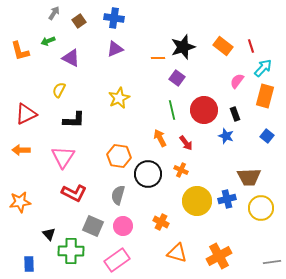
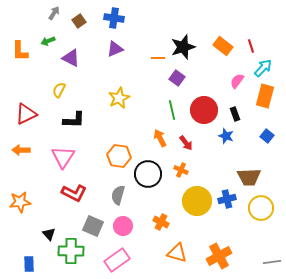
orange L-shape at (20, 51): rotated 15 degrees clockwise
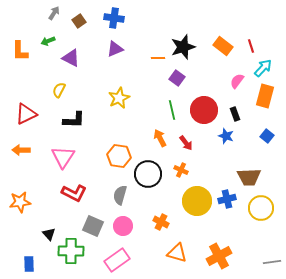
gray semicircle at (118, 195): moved 2 px right
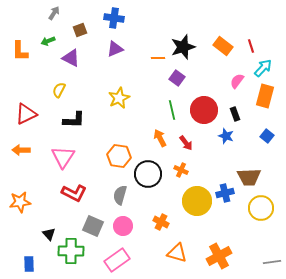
brown square at (79, 21): moved 1 px right, 9 px down; rotated 16 degrees clockwise
blue cross at (227, 199): moved 2 px left, 6 px up
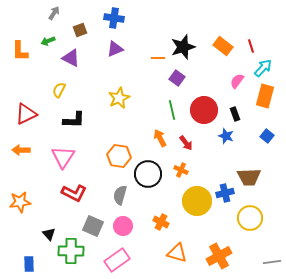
yellow circle at (261, 208): moved 11 px left, 10 px down
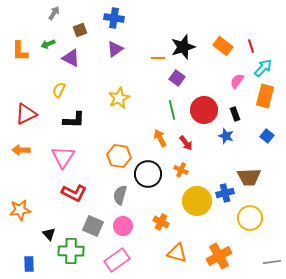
green arrow at (48, 41): moved 3 px down
purple triangle at (115, 49): rotated 12 degrees counterclockwise
orange star at (20, 202): moved 8 px down
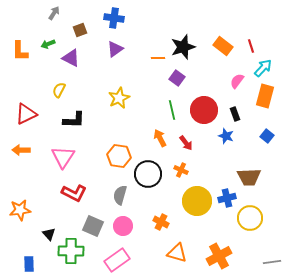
blue cross at (225, 193): moved 2 px right, 5 px down
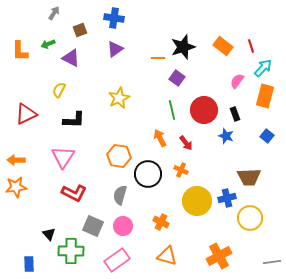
orange arrow at (21, 150): moved 5 px left, 10 px down
orange star at (20, 210): moved 4 px left, 23 px up
orange triangle at (177, 253): moved 10 px left, 3 px down
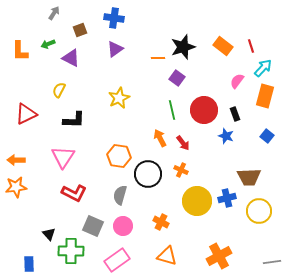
red arrow at (186, 143): moved 3 px left
yellow circle at (250, 218): moved 9 px right, 7 px up
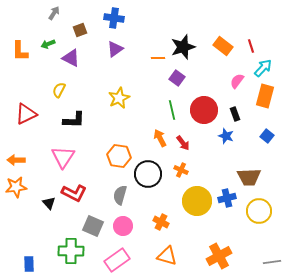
black triangle at (49, 234): moved 31 px up
